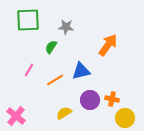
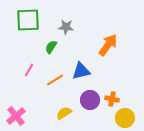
pink cross: rotated 12 degrees clockwise
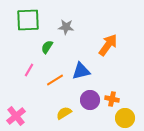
green semicircle: moved 4 px left
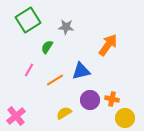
green square: rotated 30 degrees counterclockwise
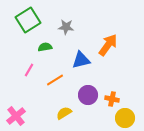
green semicircle: moved 2 px left; rotated 48 degrees clockwise
blue triangle: moved 11 px up
purple circle: moved 2 px left, 5 px up
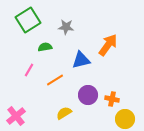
yellow circle: moved 1 px down
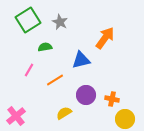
gray star: moved 6 px left, 5 px up; rotated 21 degrees clockwise
orange arrow: moved 3 px left, 7 px up
purple circle: moved 2 px left
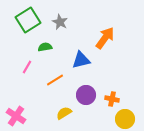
pink line: moved 2 px left, 3 px up
pink cross: rotated 18 degrees counterclockwise
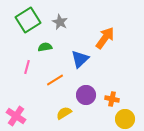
blue triangle: moved 1 px left, 1 px up; rotated 30 degrees counterclockwise
pink line: rotated 16 degrees counterclockwise
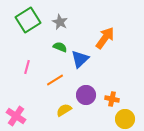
green semicircle: moved 15 px right; rotated 32 degrees clockwise
yellow semicircle: moved 3 px up
